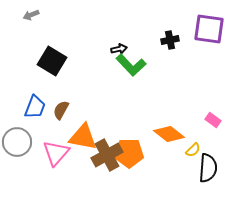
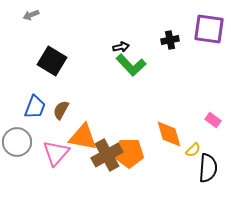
black arrow: moved 2 px right, 2 px up
orange diamond: rotated 36 degrees clockwise
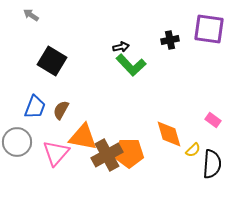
gray arrow: rotated 56 degrees clockwise
black semicircle: moved 4 px right, 4 px up
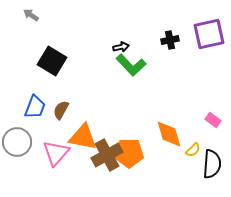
purple square: moved 5 px down; rotated 20 degrees counterclockwise
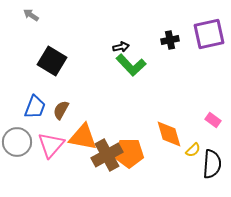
pink triangle: moved 5 px left, 8 px up
